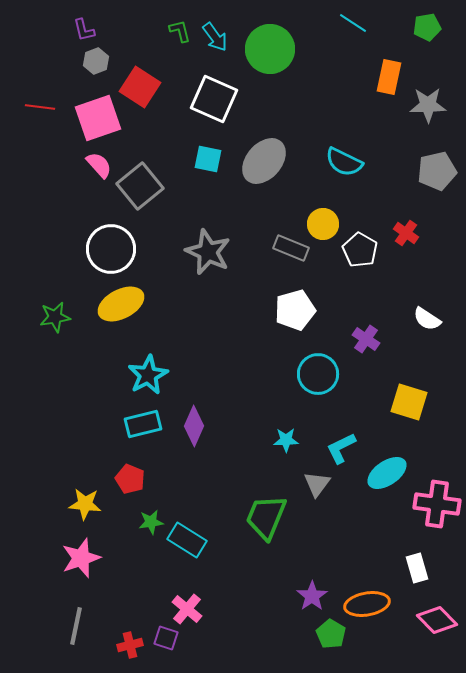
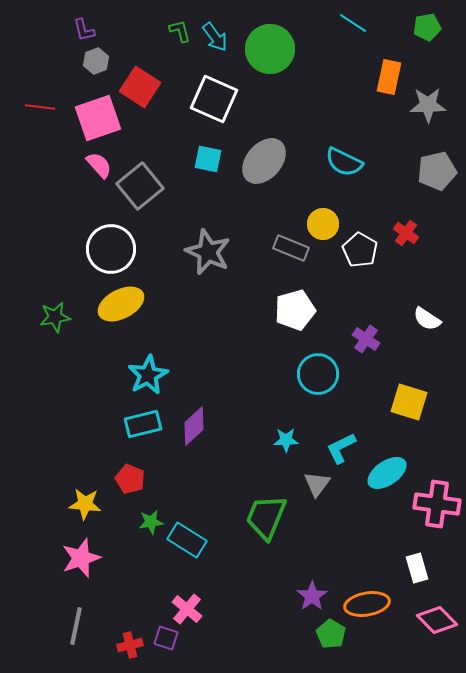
purple diamond at (194, 426): rotated 24 degrees clockwise
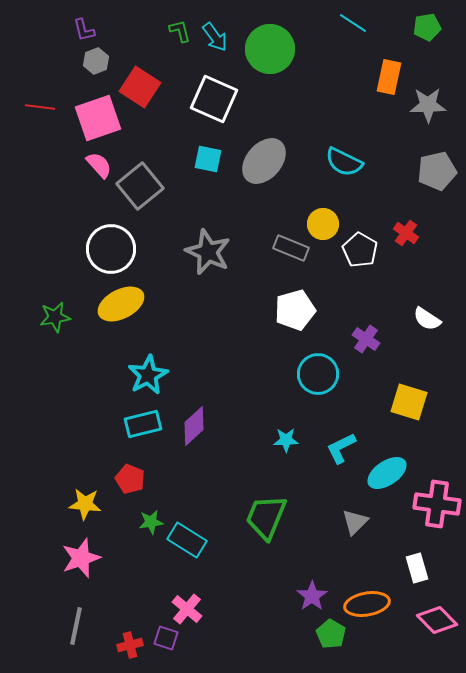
gray triangle at (317, 484): moved 38 px right, 38 px down; rotated 8 degrees clockwise
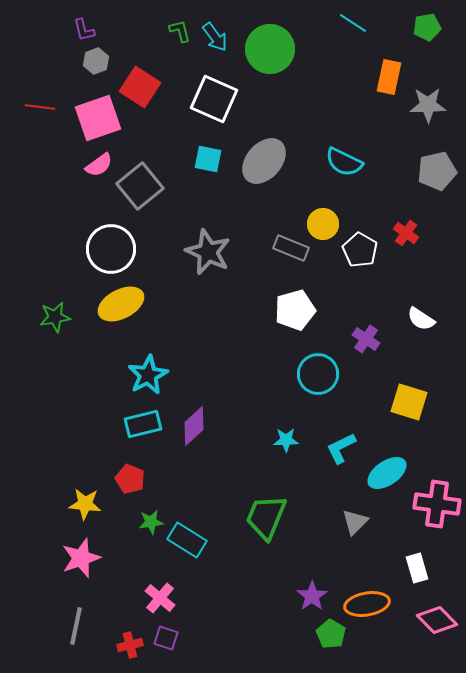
pink semicircle at (99, 165): rotated 96 degrees clockwise
white semicircle at (427, 319): moved 6 px left
pink cross at (187, 609): moved 27 px left, 11 px up
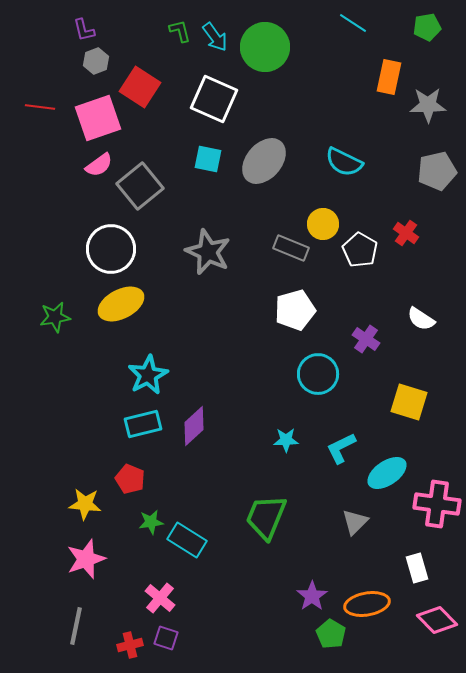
green circle at (270, 49): moved 5 px left, 2 px up
pink star at (81, 558): moved 5 px right, 1 px down
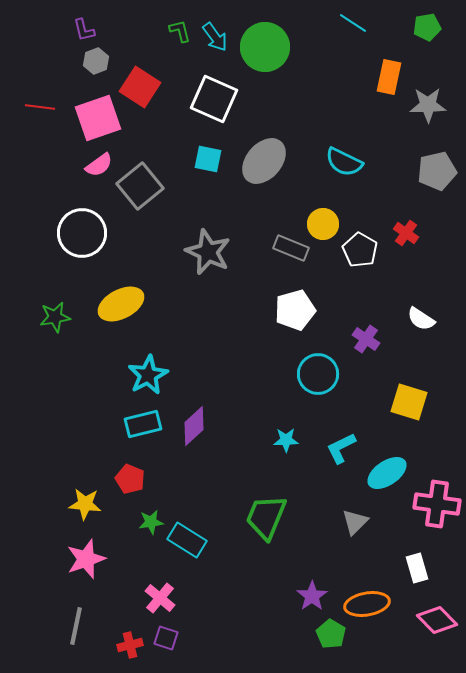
white circle at (111, 249): moved 29 px left, 16 px up
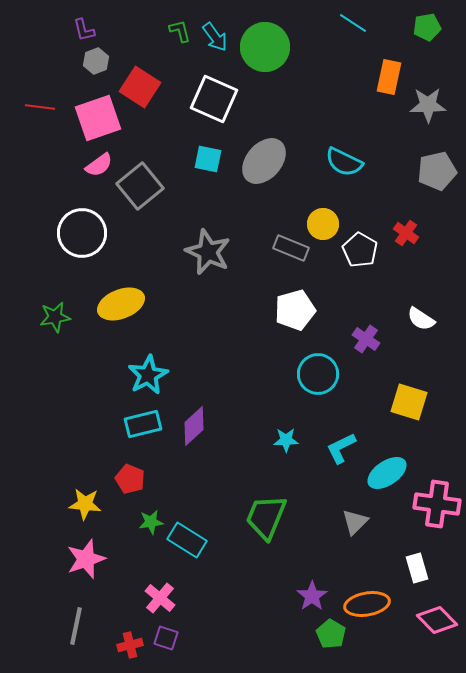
yellow ellipse at (121, 304): rotated 6 degrees clockwise
